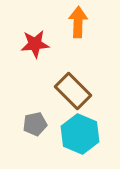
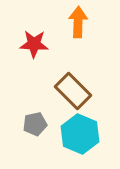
red star: moved 1 px left; rotated 8 degrees clockwise
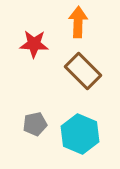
brown rectangle: moved 10 px right, 20 px up
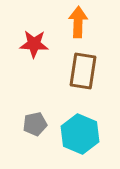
brown rectangle: rotated 54 degrees clockwise
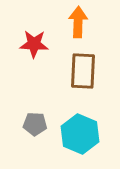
brown rectangle: rotated 6 degrees counterclockwise
gray pentagon: rotated 15 degrees clockwise
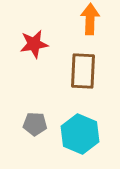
orange arrow: moved 12 px right, 3 px up
red star: rotated 12 degrees counterclockwise
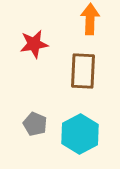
gray pentagon: rotated 20 degrees clockwise
cyan hexagon: rotated 9 degrees clockwise
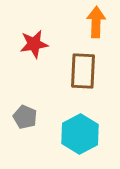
orange arrow: moved 6 px right, 3 px down
gray pentagon: moved 10 px left, 7 px up
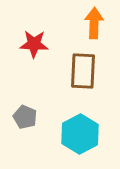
orange arrow: moved 2 px left, 1 px down
red star: rotated 12 degrees clockwise
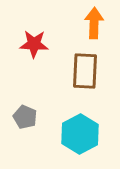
brown rectangle: moved 2 px right
